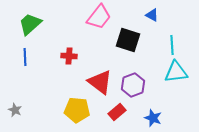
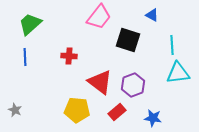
cyan triangle: moved 2 px right, 1 px down
blue star: rotated 12 degrees counterclockwise
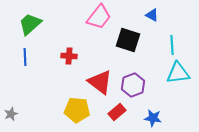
gray star: moved 4 px left, 4 px down; rotated 24 degrees clockwise
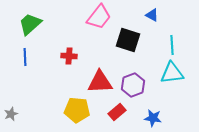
cyan triangle: moved 6 px left
red triangle: rotated 40 degrees counterclockwise
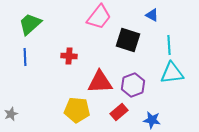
cyan line: moved 3 px left
red rectangle: moved 2 px right
blue star: moved 1 px left, 2 px down
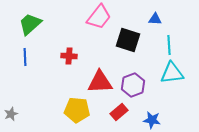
blue triangle: moved 3 px right, 4 px down; rotated 24 degrees counterclockwise
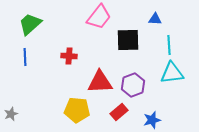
black square: rotated 20 degrees counterclockwise
blue star: rotated 24 degrees counterclockwise
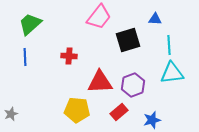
black square: rotated 15 degrees counterclockwise
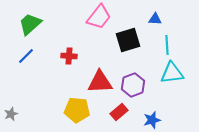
cyan line: moved 2 px left
blue line: moved 1 px right, 1 px up; rotated 48 degrees clockwise
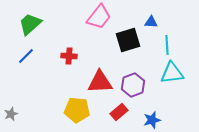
blue triangle: moved 4 px left, 3 px down
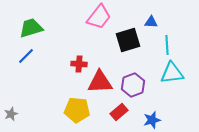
green trapezoid: moved 1 px right, 4 px down; rotated 25 degrees clockwise
red cross: moved 10 px right, 8 px down
